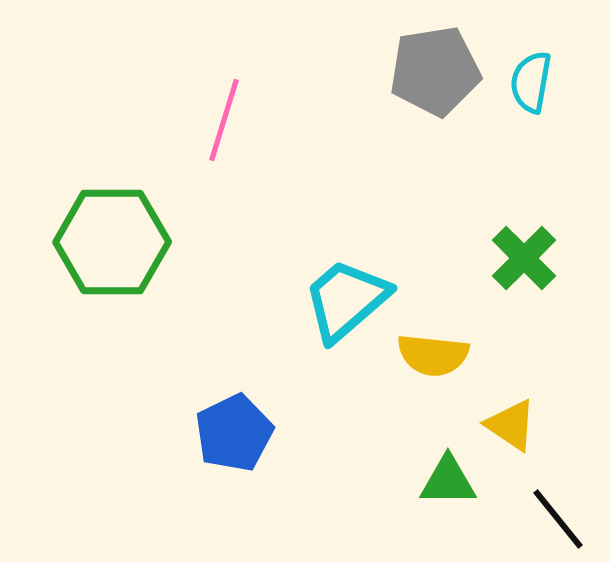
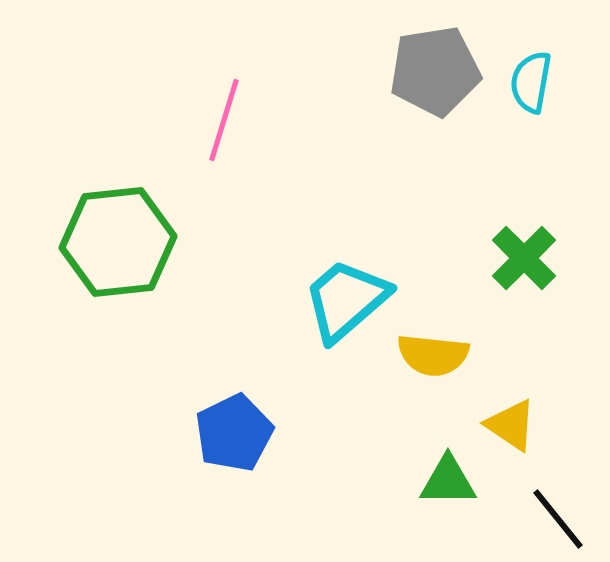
green hexagon: moved 6 px right; rotated 6 degrees counterclockwise
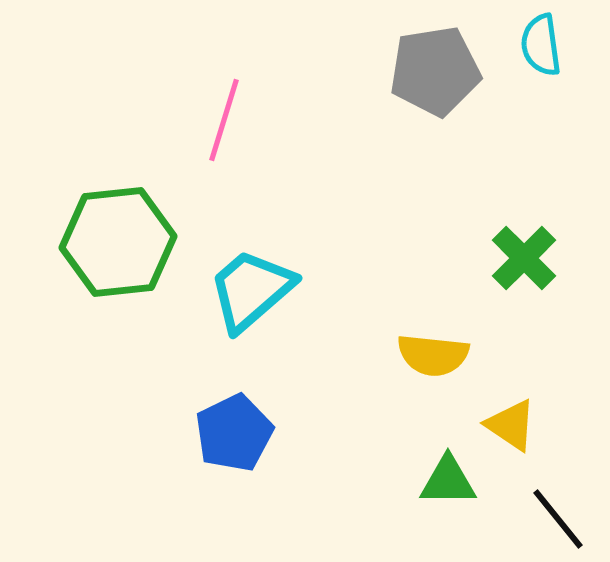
cyan semicircle: moved 10 px right, 37 px up; rotated 18 degrees counterclockwise
cyan trapezoid: moved 95 px left, 10 px up
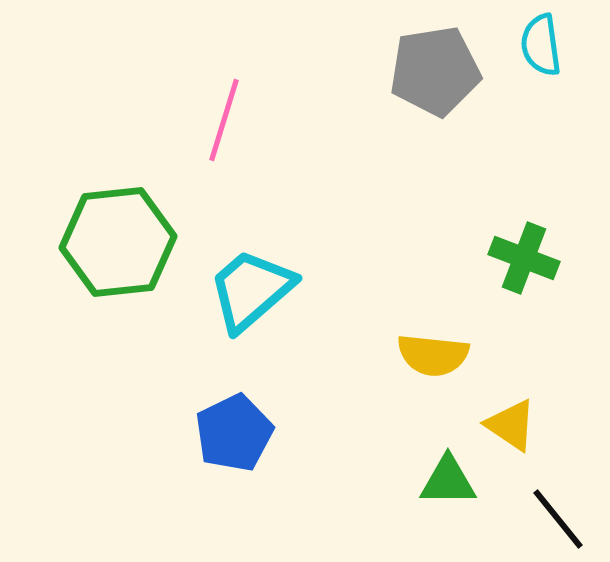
green cross: rotated 24 degrees counterclockwise
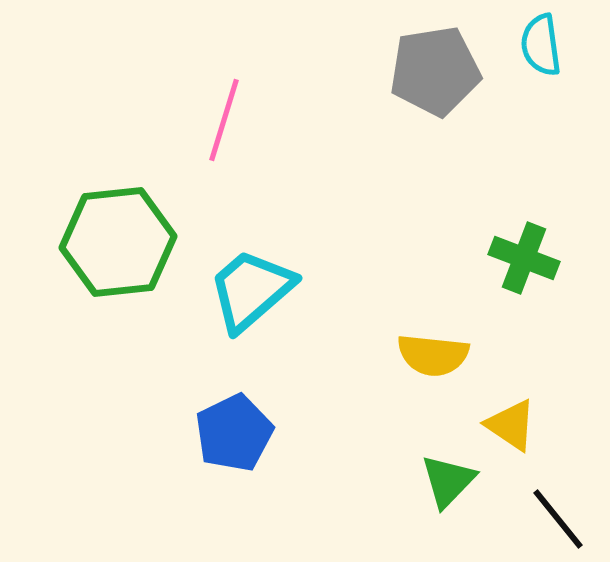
green triangle: rotated 46 degrees counterclockwise
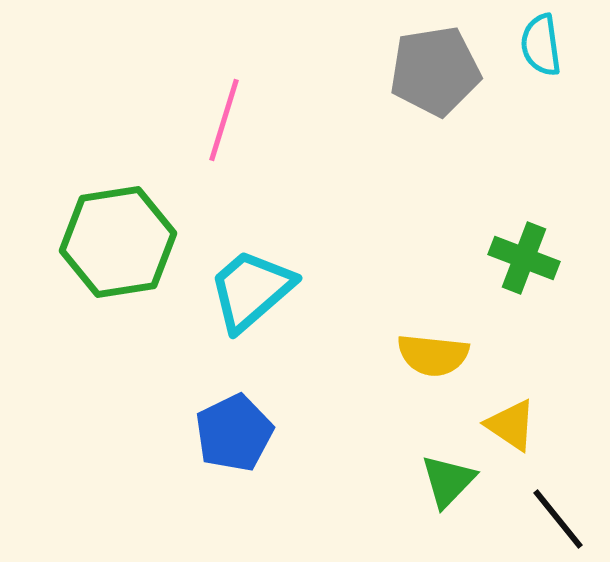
green hexagon: rotated 3 degrees counterclockwise
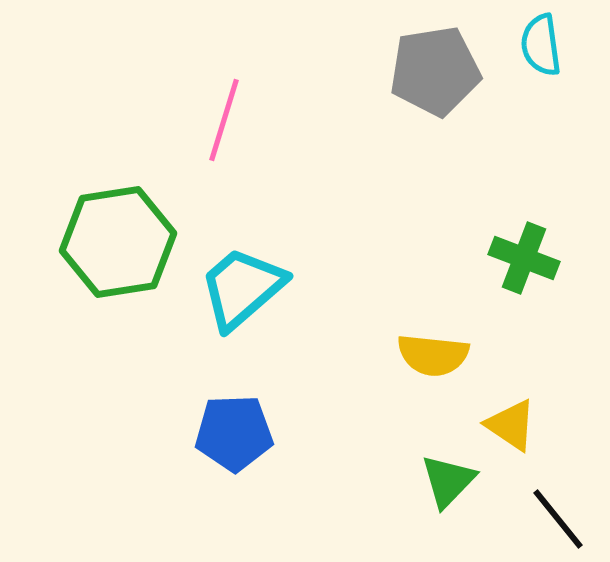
cyan trapezoid: moved 9 px left, 2 px up
blue pentagon: rotated 24 degrees clockwise
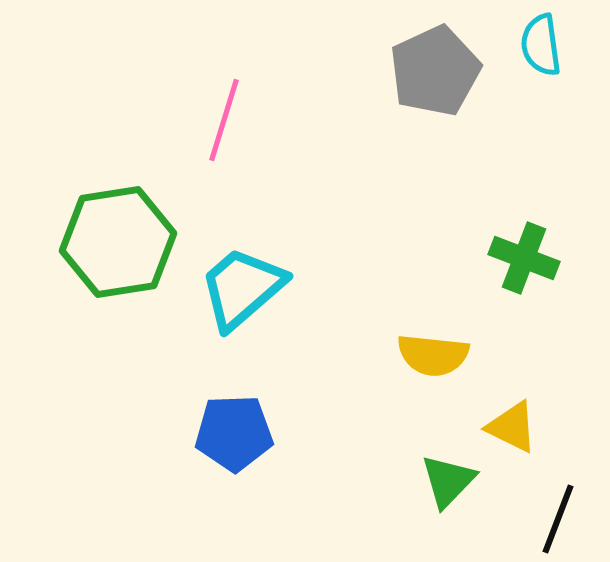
gray pentagon: rotated 16 degrees counterclockwise
yellow triangle: moved 1 px right, 2 px down; rotated 8 degrees counterclockwise
black line: rotated 60 degrees clockwise
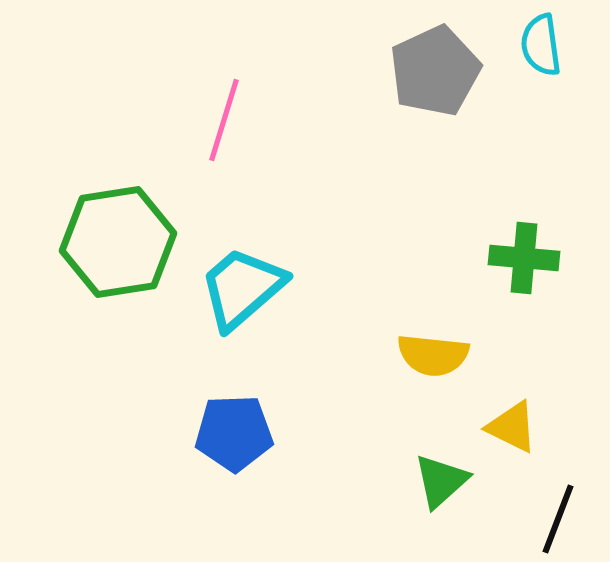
green cross: rotated 16 degrees counterclockwise
green triangle: moved 7 px left; rotated 4 degrees clockwise
